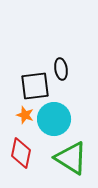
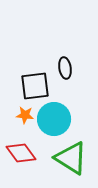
black ellipse: moved 4 px right, 1 px up
orange star: rotated 12 degrees counterclockwise
red diamond: rotated 48 degrees counterclockwise
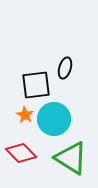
black ellipse: rotated 25 degrees clockwise
black square: moved 1 px right, 1 px up
orange star: rotated 24 degrees clockwise
red diamond: rotated 8 degrees counterclockwise
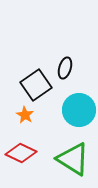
black square: rotated 28 degrees counterclockwise
cyan circle: moved 25 px right, 9 px up
red diamond: rotated 20 degrees counterclockwise
green triangle: moved 2 px right, 1 px down
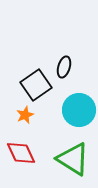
black ellipse: moved 1 px left, 1 px up
orange star: rotated 18 degrees clockwise
red diamond: rotated 40 degrees clockwise
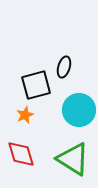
black square: rotated 20 degrees clockwise
red diamond: moved 1 px down; rotated 8 degrees clockwise
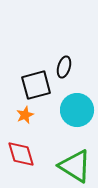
cyan circle: moved 2 px left
green triangle: moved 2 px right, 7 px down
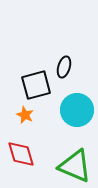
orange star: rotated 24 degrees counterclockwise
green triangle: rotated 9 degrees counterclockwise
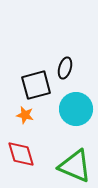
black ellipse: moved 1 px right, 1 px down
cyan circle: moved 1 px left, 1 px up
orange star: rotated 12 degrees counterclockwise
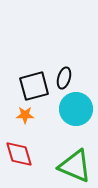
black ellipse: moved 1 px left, 10 px down
black square: moved 2 px left, 1 px down
orange star: rotated 12 degrees counterclockwise
red diamond: moved 2 px left
